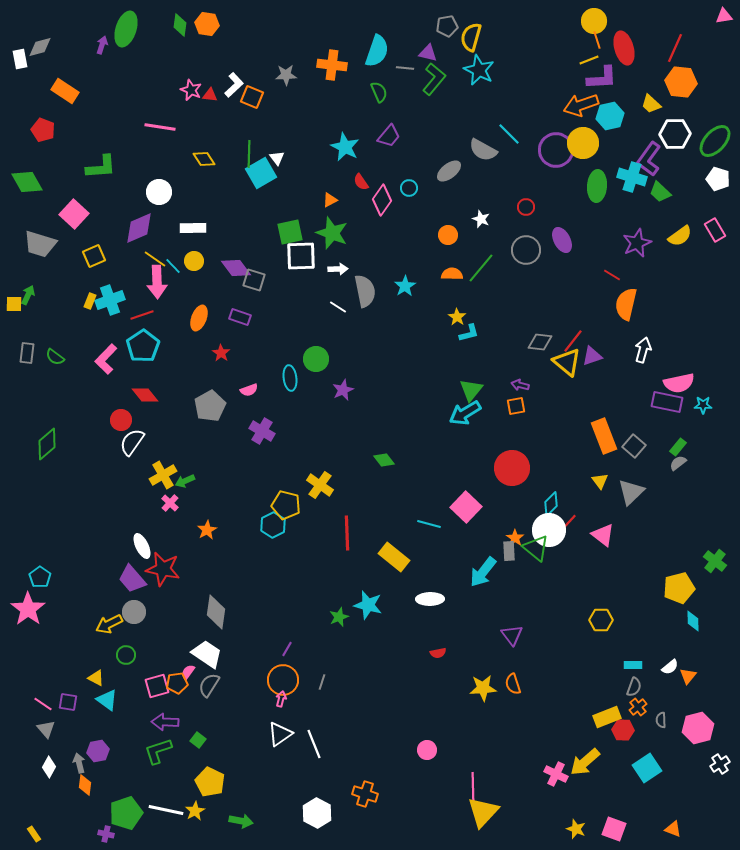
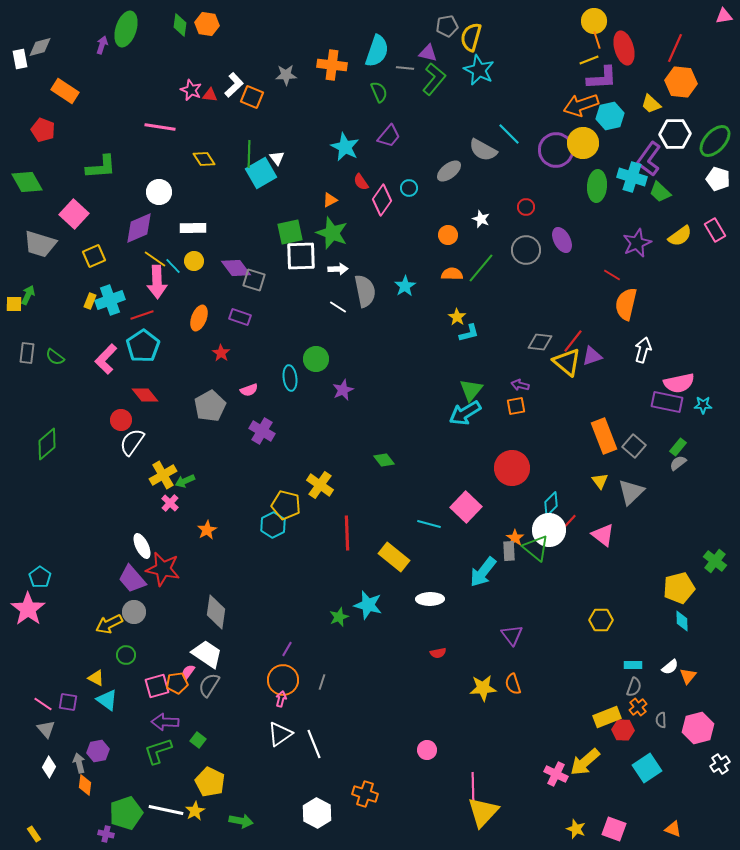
cyan diamond at (693, 621): moved 11 px left
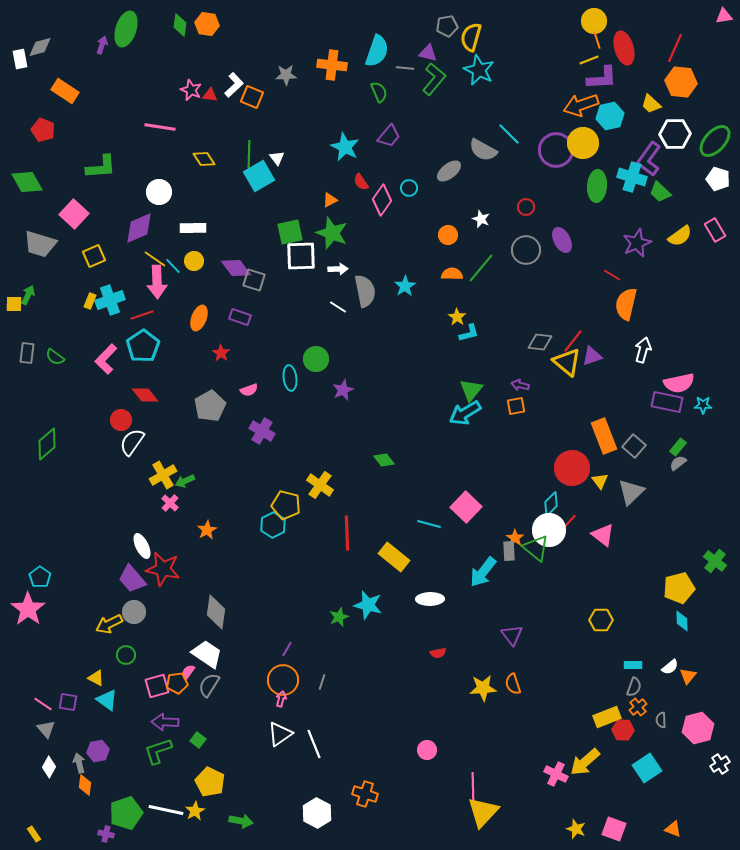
cyan square at (261, 173): moved 2 px left, 3 px down
red circle at (512, 468): moved 60 px right
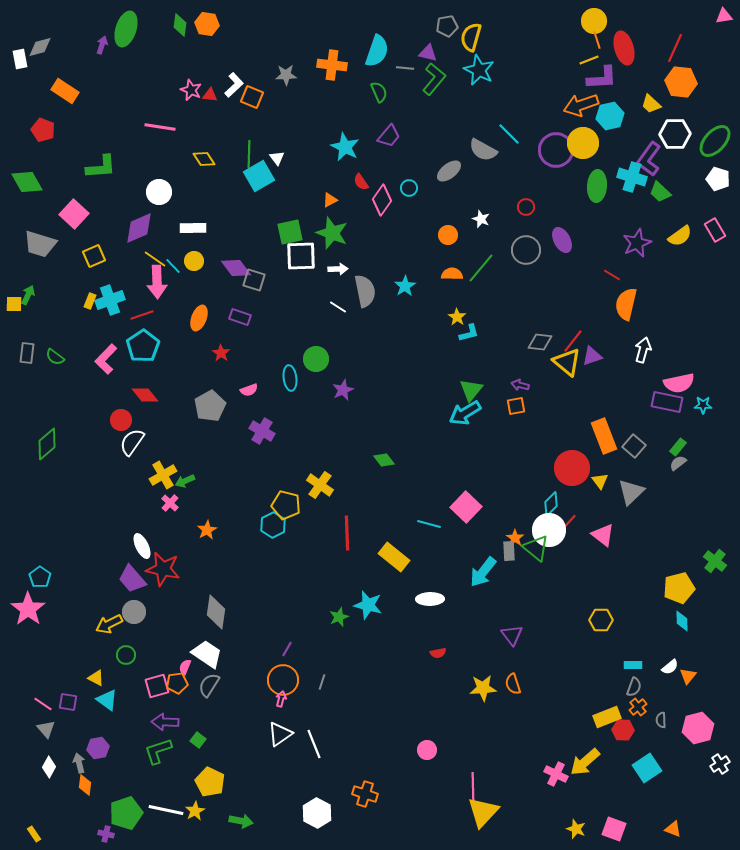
pink semicircle at (188, 672): moved 3 px left, 5 px up; rotated 14 degrees counterclockwise
purple hexagon at (98, 751): moved 3 px up
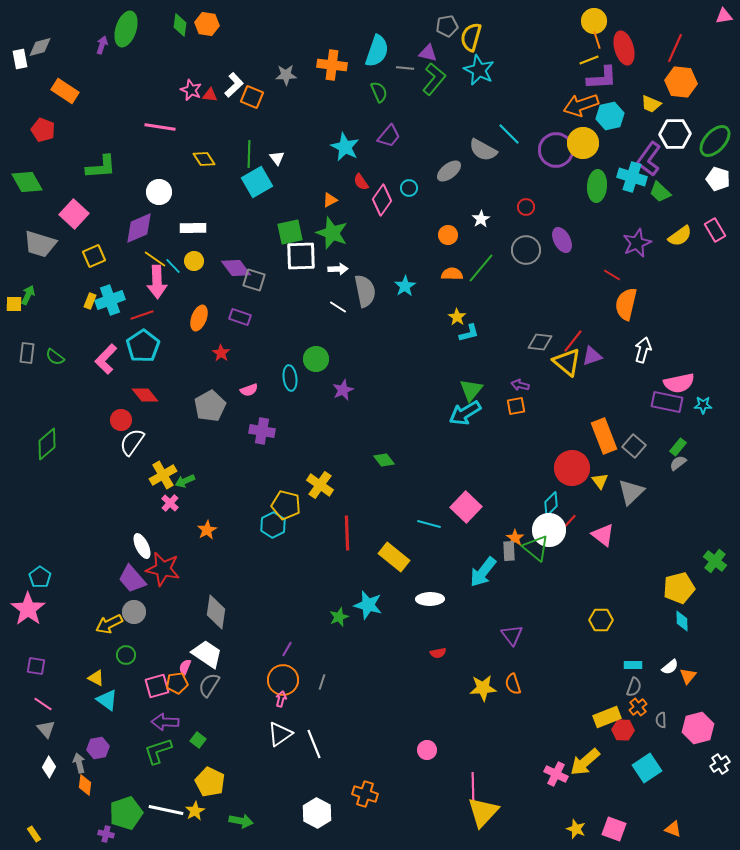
yellow trapezoid at (651, 104): rotated 20 degrees counterclockwise
cyan square at (259, 176): moved 2 px left, 6 px down
white star at (481, 219): rotated 18 degrees clockwise
purple cross at (262, 431): rotated 20 degrees counterclockwise
purple square at (68, 702): moved 32 px left, 36 px up
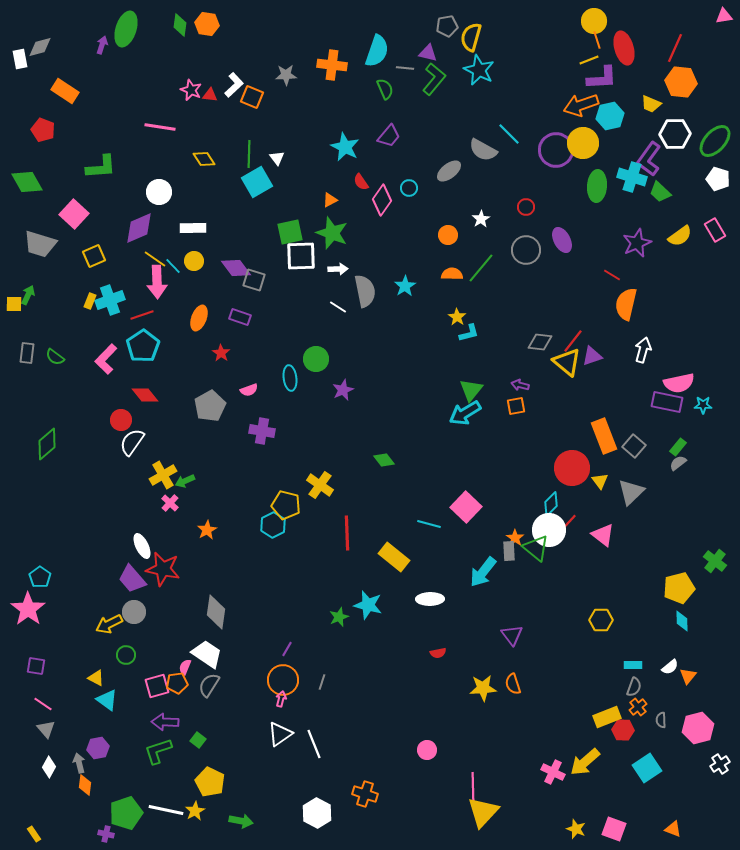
green semicircle at (379, 92): moved 6 px right, 3 px up
pink cross at (556, 774): moved 3 px left, 2 px up
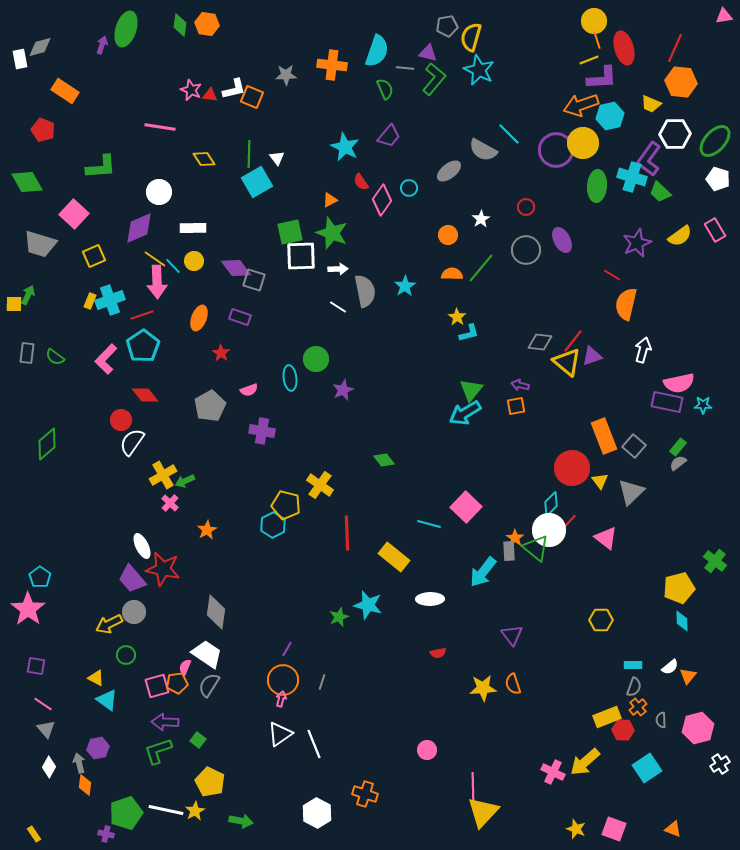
white L-shape at (234, 85): moved 4 px down; rotated 30 degrees clockwise
pink triangle at (603, 535): moved 3 px right, 3 px down
